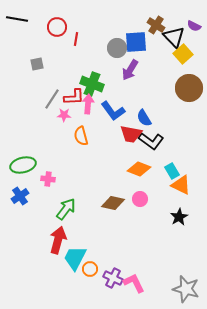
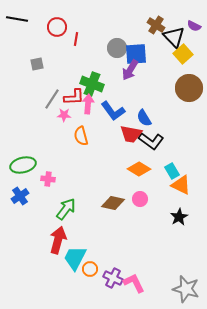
blue square: moved 12 px down
orange diamond: rotated 10 degrees clockwise
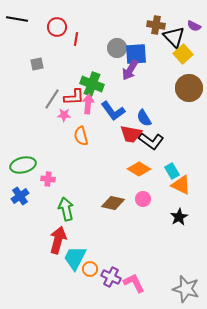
brown cross: rotated 24 degrees counterclockwise
pink circle: moved 3 px right
green arrow: rotated 50 degrees counterclockwise
purple cross: moved 2 px left, 1 px up
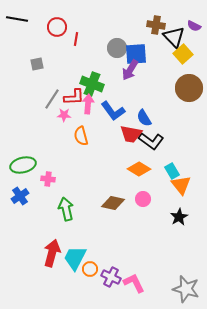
orange triangle: rotated 25 degrees clockwise
red arrow: moved 6 px left, 13 px down
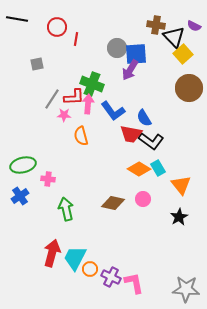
cyan rectangle: moved 14 px left, 3 px up
pink L-shape: rotated 15 degrees clockwise
gray star: rotated 12 degrees counterclockwise
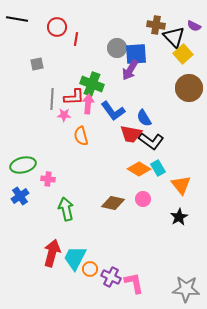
gray line: rotated 30 degrees counterclockwise
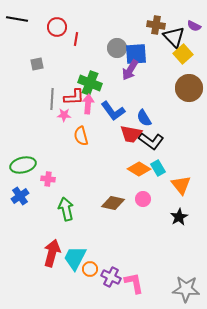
green cross: moved 2 px left, 1 px up
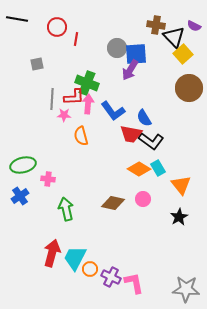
green cross: moved 3 px left
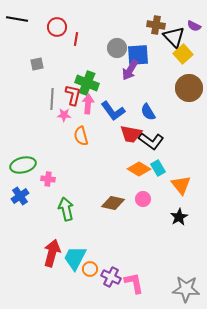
blue square: moved 2 px right, 1 px down
red L-shape: moved 1 px left, 2 px up; rotated 75 degrees counterclockwise
blue semicircle: moved 4 px right, 6 px up
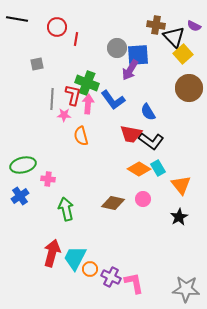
blue L-shape: moved 11 px up
